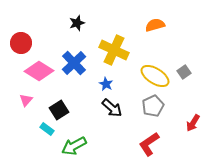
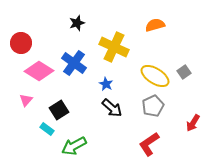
yellow cross: moved 3 px up
blue cross: rotated 10 degrees counterclockwise
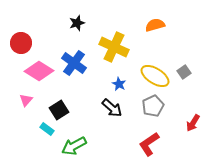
blue star: moved 13 px right
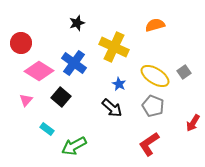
gray pentagon: rotated 25 degrees counterclockwise
black square: moved 2 px right, 13 px up; rotated 18 degrees counterclockwise
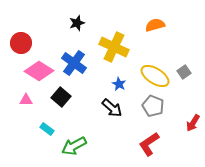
pink triangle: rotated 48 degrees clockwise
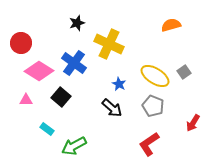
orange semicircle: moved 16 px right
yellow cross: moved 5 px left, 3 px up
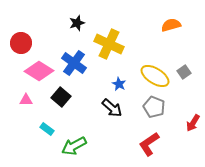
gray pentagon: moved 1 px right, 1 px down
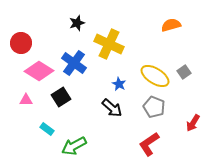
black square: rotated 18 degrees clockwise
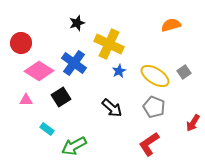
blue star: moved 13 px up; rotated 16 degrees clockwise
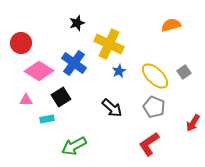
yellow ellipse: rotated 12 degrees clockwise
cyan rectangle: moved 10 px up; rotated 48 degrees counterclockwise
